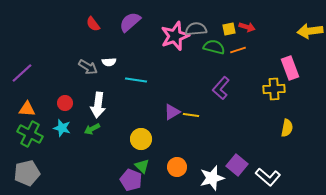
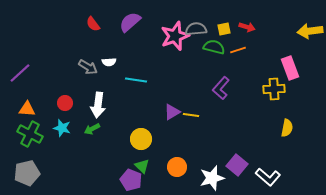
yellow square: moved 5 px left
purple line: moved 2 px left
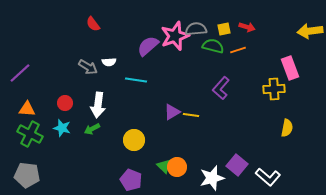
purple semicircle: moved 18 px right, 24 px down
green semicircle: moved 1 px left, 1 px up
yellow circle: moved 7 px left, 1 px down
green triangle: moved 22 px right
gray pentagon: moved 2 px down; rotated 20 degrees clockwise
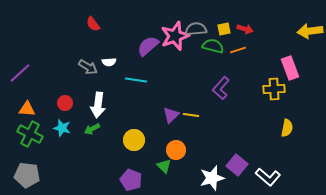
red arrow: moved 2 px left, 2 px down
purple triangle: moved 1 px left, 3 px down; rotated 12 degrees counterclockwise
orange circle: moved 1 px left, 17 px up
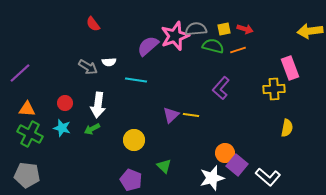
orange circle: moved 49 px right, 3 px down
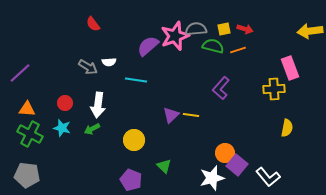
white L-shape: rotated 10 degrees clockwise
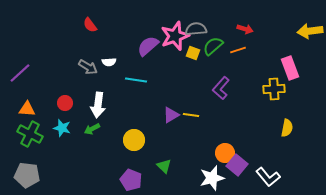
red semicircle: moved 3 px left, 1 px down
yellow square: moved 31 px left, 24 px down; rotated 32 degrees clockwise
green semicircle: rotated 55 degrees counterclockwise
purple triangle: rotated 12 degrees clockwise
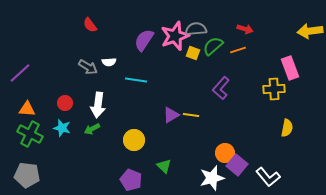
purple semicircle: moved 4 px left, 6 px up; rotated 15 degrees counterclockwise
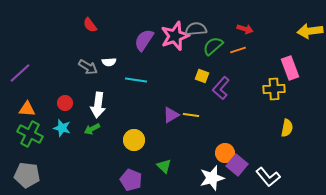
yellow square: moved 9 px right, 23 px down
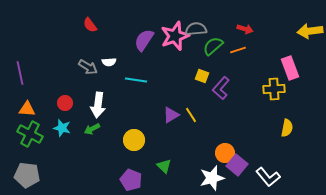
purple line: rotated 60 degrees counterclockwise
yellow line: rotated 49 degrees clockwise
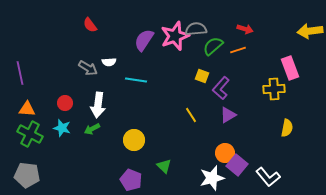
gray arrow: moved 1 px down
purple triangle: moved 57 px right
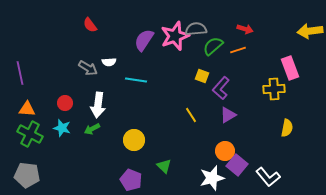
orange circle: moved 2 px up
